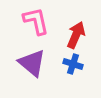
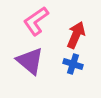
pink L-shape: rotated 112 degrees counterclockwise
purple triangle: moved 2 px left, 2 px up
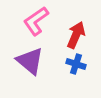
blue cross: moved 3 px right
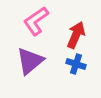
purple triangle: rotated 40 degrees clockwise
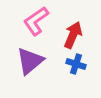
red arrow: moved 3 px left
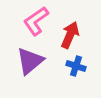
red arrow: moved 3 px left
blue cross: moved 2 px down
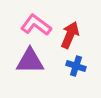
pink L-shape: moved 4 px down; rotated 72 degrees clockwise
purple triangle: rotated 40 degrees clockwise
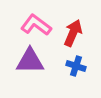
red arrow: moved 3 px right, 2 px up
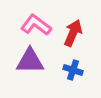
blue cross: moved 3 px left, 4 px down
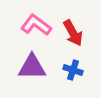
red arrow: rotated 128 degrees clockwise
purple triangle: moved 2 px right, 6 px down
